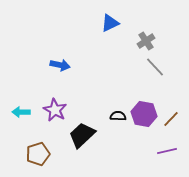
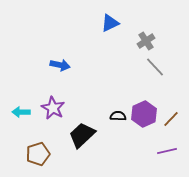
purple star: moved 2 px left, 2 px up
purple hexagon: rotated 25 degrees clockwise
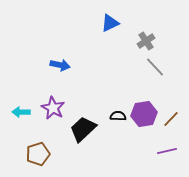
purple hexagon: rotated 15 degrees clockwise
black trapezoid: moved 1 px right, 6 px up
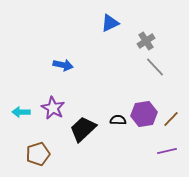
blue arrow: moved 3 px right
black semicircle: moved 4 px down
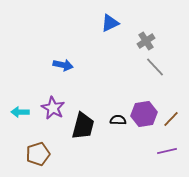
cyan arrow: moved 1 px left
black trapezoid: moved 3 px up; rotated 148 degrees clockwise
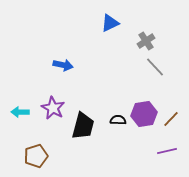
brown pentagon: moved 2 px left, 2 px down
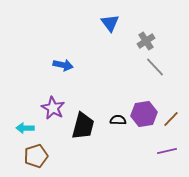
blue triangle: rotated 42 degrees counterclockwise
cyan arrow: moved 5 px right, 16 px down
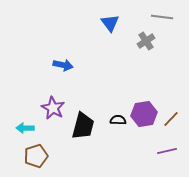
gray line: moved 7 px right, 50 px up; rotated 40 degrees counterclockwise
